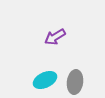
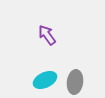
purple arrow: moved 8 px left, 2 px up; rotated 85 degrees clockwise
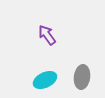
gray ellipse: moved 7 px right, 5 px up
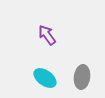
cyan ellipse: moved 2 px up; rotated 60 degrees clockwise
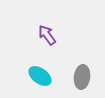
cyan ellipse: moved 5 px left, 2 px up
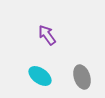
gray ellipse: rotated 25 degrees counterclockwise
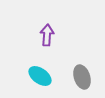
purple arrow: rotated 40 degrees clockwise
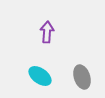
purple arrow: moved 3 px up
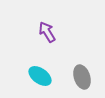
purple arrow: rotated 35 degrees counterclockwise
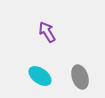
gray ellipse: moved 2 px left
